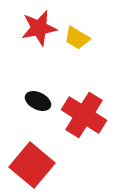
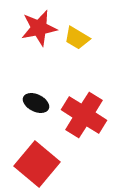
black ellipse: moved 2 px left, 2 px down
red square: moved 5 px right, 1 px up
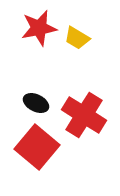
red square: moved 17 px up
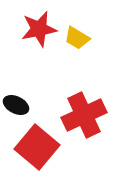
red star: moved 1 px down
black ellipse: moved 20 px left, 2 px down
red cross: rotated 33 degrees clockwise
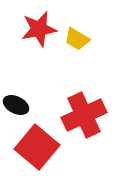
yellow trapezoid: moved 1 px down
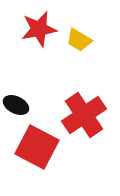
yellow trapezoid: moved 2 px right, 1 px down
red cross: rotated 9 degrees counterclockwise
red square: rotated 12 degrees counterclockwise
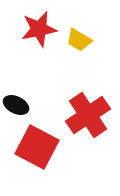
red cross: moved 4 px right
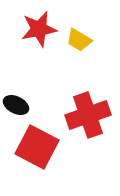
red cross: rotated 15 degrees clockwise
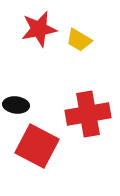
black ellipse: rotated 20 degrees counterclockwise
red cross: moved 1 px up; rotated 9 degrees clockwise
red square: moved 1 px up
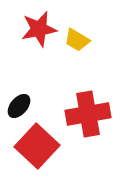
yellow trapezoid: moved 2 px left
black ellipse: moved 3 px right, 1 px down; rotated 55 degrees counterclockwise
red square: rotated 15 degrees clockwise
